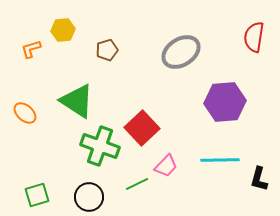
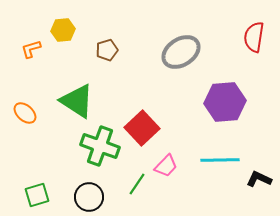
black L-shape: rotated 100 degrees clockwise
green line: rotated 30 degrees counterclockwise
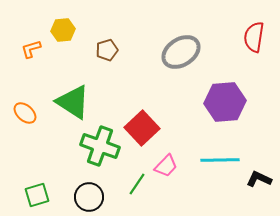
green triangle: moved 4 px left, 1 px down
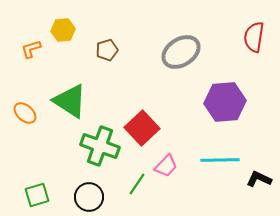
green triangle: moved 3 px left, 1 px up
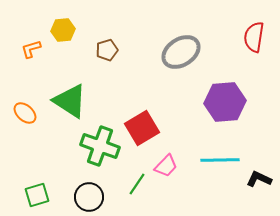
red square: rotated 12 degrees clockwise
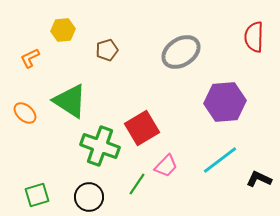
red semicircle: rotated 8 degrees counterclockwise
orange L-shape: moved 1 px left, 9 px down; rotated 10 degrees counterclockwise
cyan line: rotated 36 degrees counterclockwise
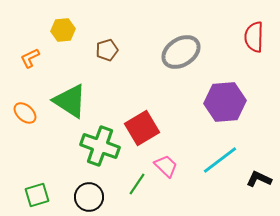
pink trapezoid: rotated 90 degrees counterclockwise
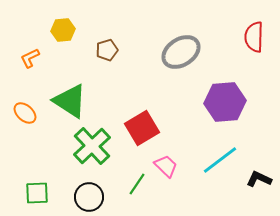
green cross: moved 8 px left; rotated 27 degrees clockwise
green square: moved 2 px up; rotated 15 degrees clockwise
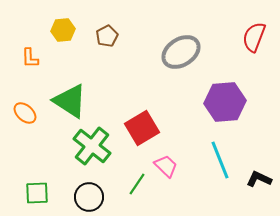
red semicircle: rotated 20 degrees clockwise
brown pentagon: moved 14 px up; rotated 10 degrees counterclockwise
orange L-shape: rotated 65 degrees counterclockwise
green cross: rotated 9 degrees counterclockwise
cyan line: rotated 75 degrees counterclockwise
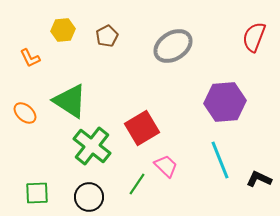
gray ellipse: moved 8 px left, 6 px up
orange L-shape: rotated 25 degrees counterclockwise
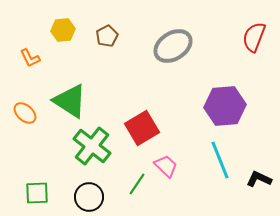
purple hexagon: moved 4 px down
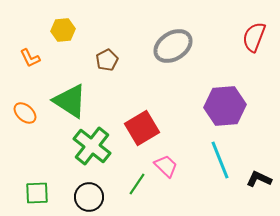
brown pentagon: moved 24 px down
